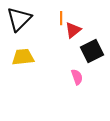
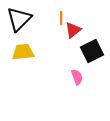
yellow trapezoid: moved 5 px up
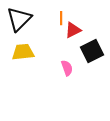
red triangle: rotated 12 degrees clockwise
pink semicircle: moved 10 px left, 9 px up
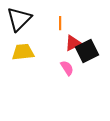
orange line: moved 1 px left, 5 px down
red triangle: moved 13 px down
black square: moved 5 px left
pink semicircle: rotated 14 degrees counterclockwise
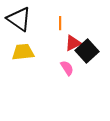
black triangle: rotated 40 degrees counterclockwise
black square: rotated 15 degrees counterclockwise
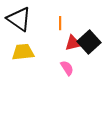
red triangle: rotated 12 degrees clockwise
black square: moved 2 px right, 9 px up
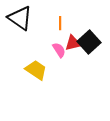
black triangle: moved 1 px right, 1 px up
yellow trapezoid: moved 13 px right, 18 px down; rotated 40 degrees clockwise
pink semicircle: moved 8 px left, 18 px up
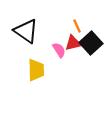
black triangle: moved 6 px right, 13 px down
orange line: moved 17 px right, 3 px down; rotated 24 degrees counterclockwise
black square: moved 2 px right, 1 px down
yellow trapezoid: rotated 55 degrees clockwise
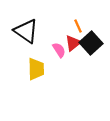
orange line: moved 1 px right
red triangle: rotated 24 degrees counterclockwise
yellow trapezoid: moved 1 px up
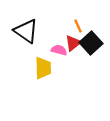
pink semicircle: rotated 42 degrees counterclockwise
yellow trapezoid: moved 7 px right, 1 px up
